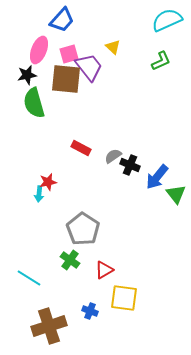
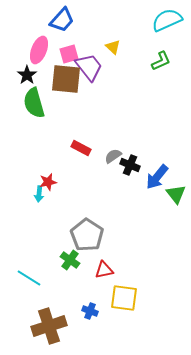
black star: rotated 24 degrees counterclockwise
gray pentagon: moved 4 px right, 6 px down
red triangle: rotated 18 degrees clockwise
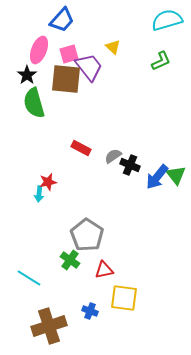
cyan semicircle: rotated 8 degrees clockwise
green triangle: moved 19 px up
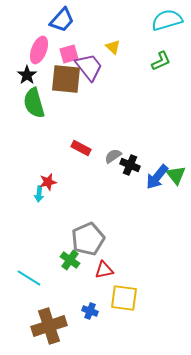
gray pentagon: moved 1 px right, 4 px down; rotated 16 degrees clockwise
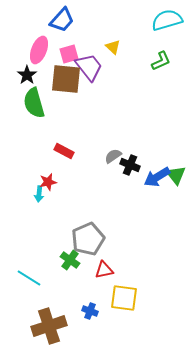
red rectangle: moved 17 px left, 3 px down
blue arrow: rotated 20 degrees clockwise
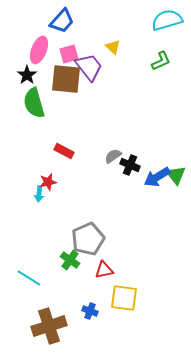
blue trapezoid: moved 1 px down
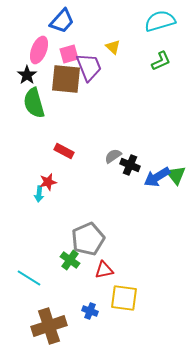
cyan semicircle: moved 7 px left, 1 px down
purple trapezoid: rotated 16 degrees clockwise
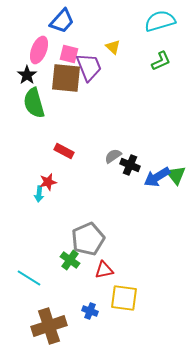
pink square: rotated 30 degrees clockwise
brown square: moved 1 px up
